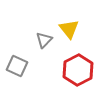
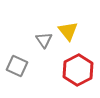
yellow triangle: moved 1 px left, 2 px down
gray triangle: rotated 18 degrees counterclockwise
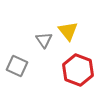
red hexagon: rotated 12 degrees counterclockwise
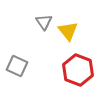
gray triangle: moved 18 px up
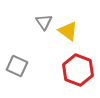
yellow triangle: rotated 15 degrees counterclockwise
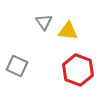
yellow triangle: rotated 30 degrees counterclockwise
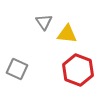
yellow triangle: moved 1 px left, 3 px down
gray square: moved 3 px down
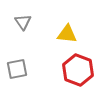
gray triangle: moved 21 px left
gray square: rotated 35 degrees counterclockwise
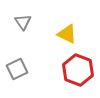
yellow triangle: rotated 20 degrees clockwise
gray square: rotated 15 degrees counterclockwise
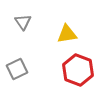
yellow triangle: rotated 35 degrees counterclockwise
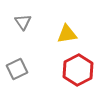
red hexagon: rotated 12 degrees clockwise
